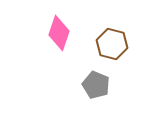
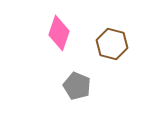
gray pentagon: moved 19 px left, 1 px down
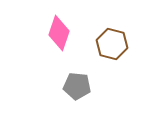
gray pentagon: rotated 16 degrees counterclockwise
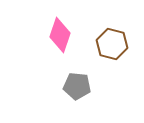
pink diamond: moved 1 px right, 2 px down
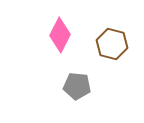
pink diamond: rotated 8 degrees clockwise
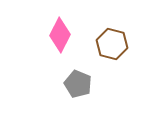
gray pentagon: moved 1 px right, 2 px up; rotated 16 degrees clockwise
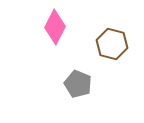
pink diamond: moved 5 px left, 8 px up
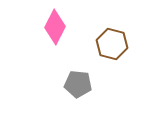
gray pentagon: rotated 16 degrees counterclockwise
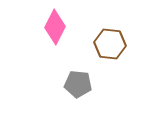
brown hexagon: moved 2 px left; rotated 8 degrees counterclockwise
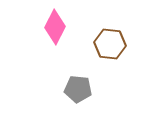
gray pentagon: moved 5 px down
